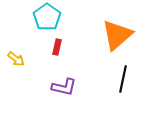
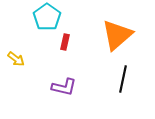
red rectangle: moved 8 px right, 5 px up
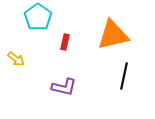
cyan pentagon: moved 9 px left
orange triangle: moved 4 px left; rotated 28 degrees clockwise
black line: moved 1 px right, 3 px up
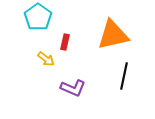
yellow arrow: moved 30 px right
purple L-shape: moved 9 px right, 1 px down; rotated 10 degrees clockwise
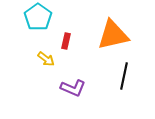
red rectangle: moved 1 px right, 1 px up
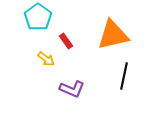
red rectangle: rotated 49 degrees counterclockwise
purple L-shape: moved 1 px left, 1 px down
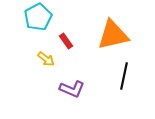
cyan pentagon: rotated 8 degrees clockwise
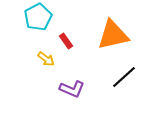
black line: moved 1 px down; rotated 36 degrees clockwise
